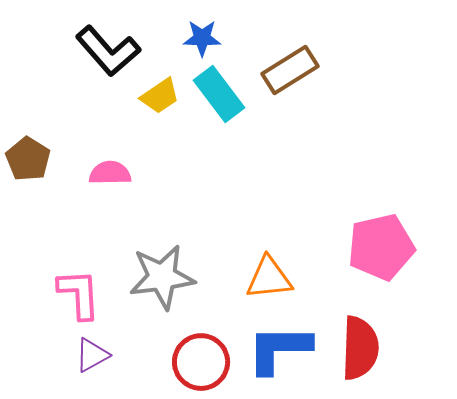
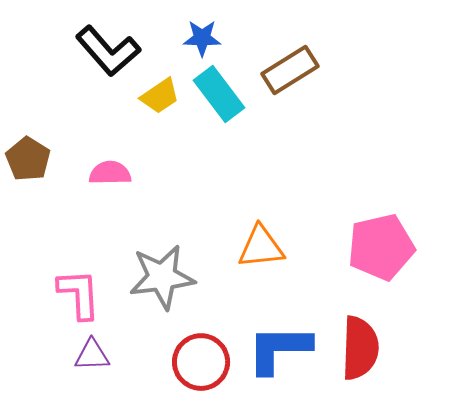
orange triangle: moved 8 px left, 31 px up
purple triangle: rotated 27 degrees clockwise
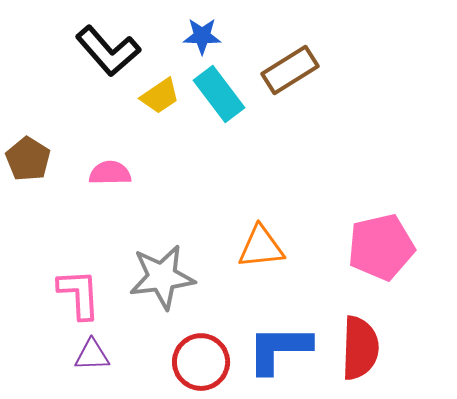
blue star: moved 2 px up
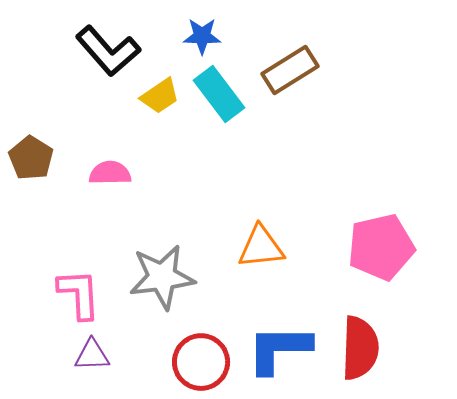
brown pentagon: moved 3 px right, 1 px up
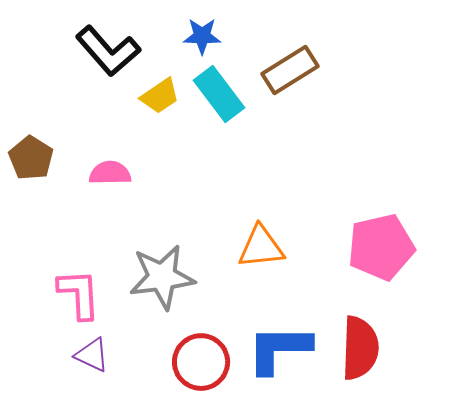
purple triangle: rotated 27 degrees clockwise
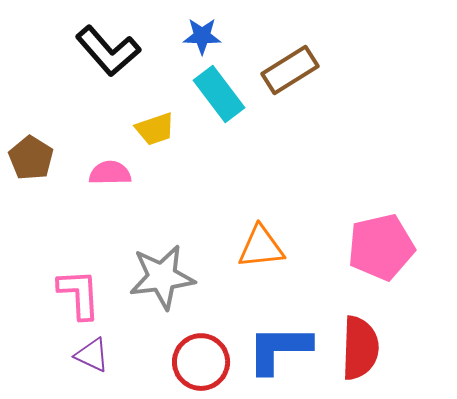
yellow trapezoid: moved 5 px left, 33 px down; rotated 15 degrees clockwise
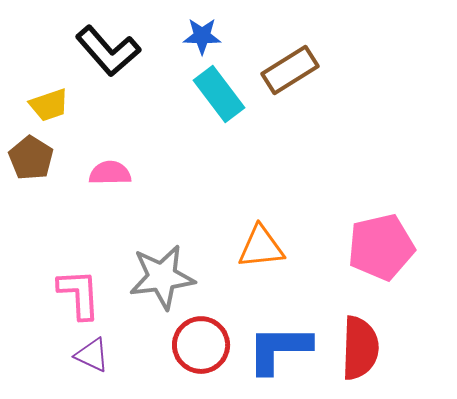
yellow trapezoid: moved 106 px left, 24 px up
red circle: moved 17 px up
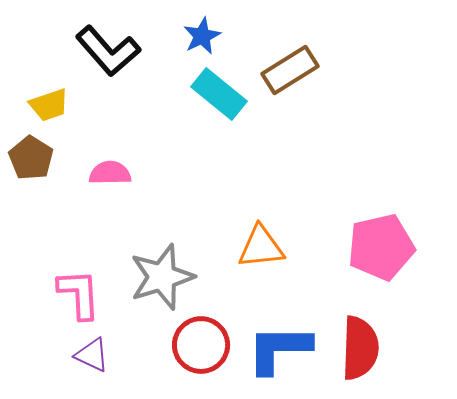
blue star: rotated 27 degrees counterclockwise
cyan rectangle: rotated 14 degrees counterclockwise
gray star: rotated 10 degrees counterclockwise
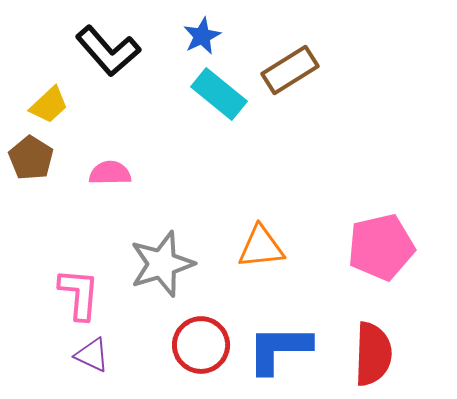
yellow trapezoid: rotated 24 degrees counterclockwise
gray star: moved 13 px up
pink L-shape: rotated 8 degrees clockwise
red semicircle: moved 13 px right, 6 px down
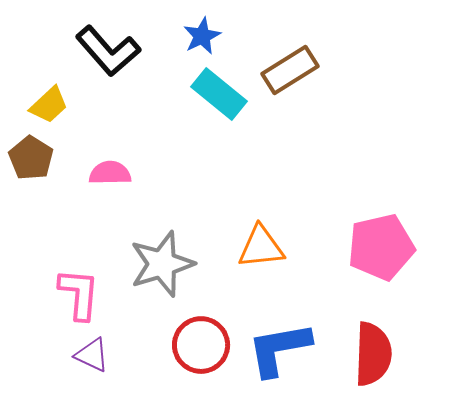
blue L-shape: rotated 10 degrees counterclockwise
